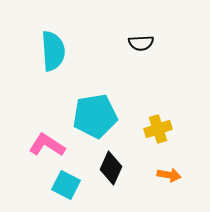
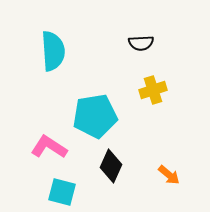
yellow cross: moved 5 px left, 39 px up
pink L-shape: moved 2 px right, 2 px down
black diamond: moved 2 px up
orange arrow: rotated 30 degrees clockwise
cyan square: moved 4 px left, 7 px down; rotated 12 degrees counterclockwise
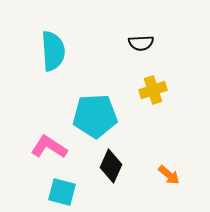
cyan pentagon: rotated 6 degrees clockwise
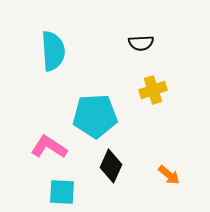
cyan square: rotated 12 degrees counterclockwise
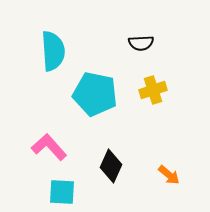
cyan pentagon: moved 22 px up; rotated 15 degrees clockwise
pink L-shape: rotated 15 degrees clockwise
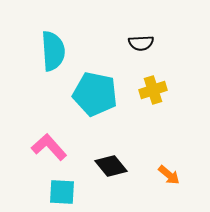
black diamond: rotated 64 degrees counterclockwise
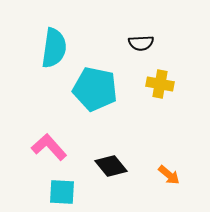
cyan semicircle: moved 1 px right, 3 px up; rotated 12 degrees clockwise
yellow cross: moved 7 px right, 6 px up; rotated 28 degrees clockwise
cyan pentagon: moved 5 px up
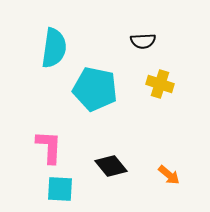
black semicircle: moved 2 px right, 2 px up
yellow cross: rotated 8 degrees clockwise
pink L-shape: rotated 45 degrees clockwise
cyan square: moved 2 px left, 3 px up
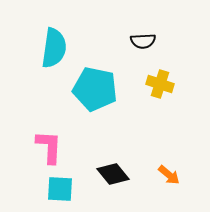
black diamond: moved 2 px right, 8 px down
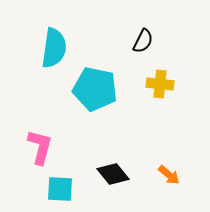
black semicircle: rotated 60 degrees counterclockwise
yellow cross: rotated 12 degrees counterclockwise
pink L-shape: moved 9 px left; rotated 12 degrees clockwise
